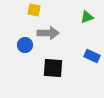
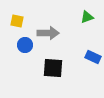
yellow square: moved 17 px left, 11 px down
blue rectangle: moved 1 px right, 1 px down
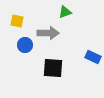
green triangle: moved 22 px left, 5 px up
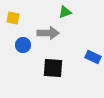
yellow square: moved 4 px left, 3 px up
blue circle: moved 2 px left
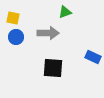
blue circle: moved 7 px left, 8 px up
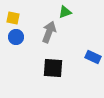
gray arrow: moved 1 px right, 1 px up; rotated 70 degrees counterclockwise
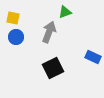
black square: rotated 30 degrees counterclockwise
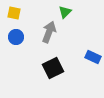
green triangle: rotated 24 degrees counterclockwise
yellow square: moved 1 px right, 5 px up
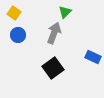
yellow square: rotated 24 degrees clockwise
gray arrow: moved 5 px right, 1 px down
blue circle: moved 2 px right, 2 px up
black square: rotated 10 degrees counterclockwise
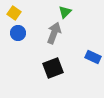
blue circle: moved 2 px up
black square: rotated 15 degrees clockwise
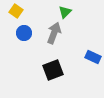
yellow square: moved 2 px right, 2 px up
blue circle: moved 6 px right
black square: moved 2 px down
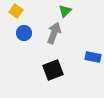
green triangle: moved 1 px up
blue rectangle: rotated 14 degrees counterclockwise
